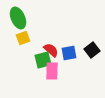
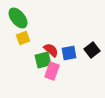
green ellipse: rotated 15 degrees counterclockwise
pink rectangle: rotated 18 degrees clockwise
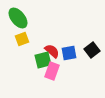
yellow square: moved 1 px left, 1 px down
red semicircle: moved 1 px right, 1 px down
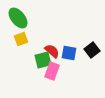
yellow square: moved 1 px left
blue square: rotated 21 degrees clockwise
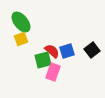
green ellipse: moved 3 px right, 4 px down
blue square: moved 2 px left, 2 px up; rotated 28 degrees counterclockwise
pink rectangle: moved 1 px right, 1 px down
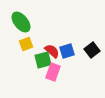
yellow square: moved 5 px right, 5 px down
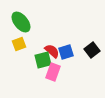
yellow square: moved 7 px left
blue square: moved 1 px left, 1 px down
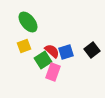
green ellipse: moved 7 px right
yellow square: moved 5 px right, 2 px down
green square: rotated 18 degrees counterclockwise
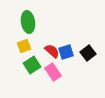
green ellipse: rotated 30 degrees clockwise
black square: moved 4 px left, 3 px down
green square: moved 11 px left, 5 px down
pink rectangle: rotated 54 degrees counterclockwise
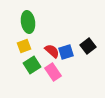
black square: moved 7 px up
